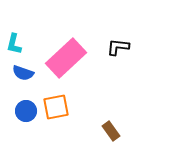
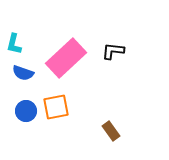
black L-shape: moved 5 px left, 4 px down
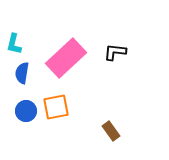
black L-shape: moved 2 px right, 1 px down
blue semicircle: moved 1 px left; rotated 80 degrees clockwise
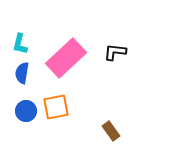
cyan L-shape: moved 6 px right
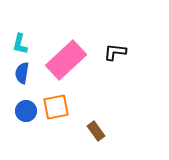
pink rectangle: moved 2 px down
brown rectangle: moved 15 px left
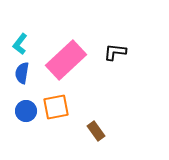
cyan L-shape: rotated 25 degrees clockwise
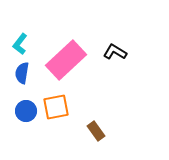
black L-shape: rotated 25 degrees clockwise
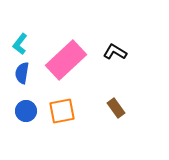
orange square: moved 6 px right, 4 px down
brown rectangle: moved 20 px right, 23 px up
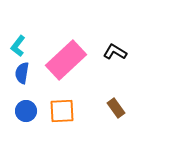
cyan L-shape: moved 2 px left, 2 px down
orange square: rotated 8 degrees clockwise
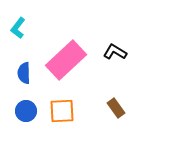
cyan L-shape: moved 18 px up
blue semicircle: moved 2 px right; rotated 10 degrees counterclockwise
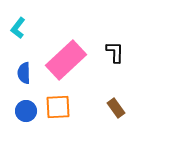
black L-shape: rotated 60 degrees clockwise
orange square: moved 4 px left, 4 px up
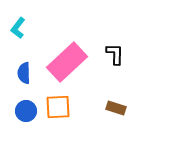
black L-shape: moved 2 px down
pink rectangle: moved 1 px right, 2 px down
brown rectangle: rotated 36 degrees counterclockwise
